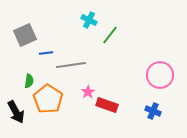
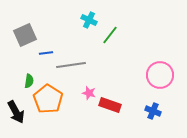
pink star: moved 1 px right, 1 px down; rotated 24 degrees counterclockwise
red rectangle: moved 3 px right
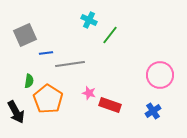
gray line: moved 1 px left, 1 px up
blue cross: rotated 35 degrees clockwise
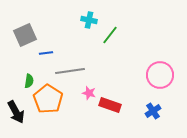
cyan cross: rotated 14 degrees counterclockwise
gray line: moved 7 px down
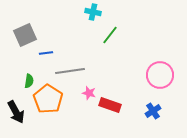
cyan cross: moved 4 px right, 8 px up
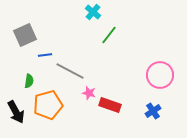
cyan cross: rotated 28 degrees clockwise
green line: moved 1 px left
blue line: moved 1 px left, 2 px down
gray line: rotated 36 degrees clockwise
orange pentagon: moved 6 px down; rotated 24 degrees clockwise
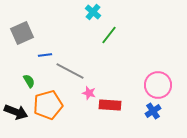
gray square: moved 3 px left, 2 px up
pink circle: moved 2 px left, 10 px down
green semicircle: rotated 40 degrees counterclockwise
red rectangle: rotated 15 degrees counterclockwise
black arrow: rotated 40 degrees counterclockwise
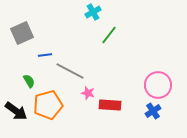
cyan cross: rotated 21 degrees clockwise
pink star: moved 1 px left
black arrow: moved 1 px up; rotated 15 degrees clockwise
